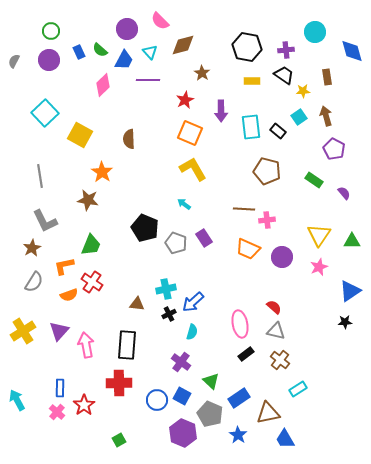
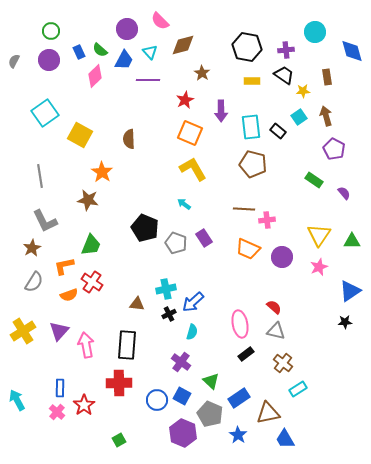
pink diamond at (103, 85): moved 8 px left, 9 px up
cyan square at (45, 113): rotated 8 degrees clockwise
brown pentagon at (267, 171): moved 14 px left, 7 px up
brown cross at (280, 360): moved 3 px right, 3 px down
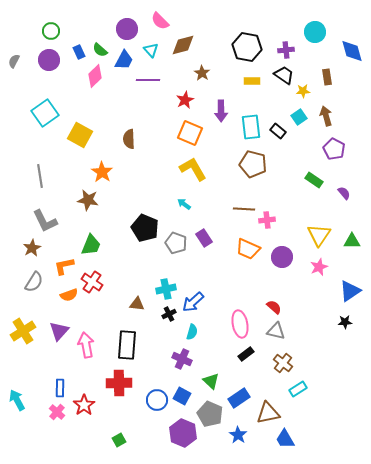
cyan triangle at (150, 52): moved 1 px right, 2 px up
purple cross at (181, 362): moved 1 px right, 3 px up; rotated 12 degrees counterclockwise
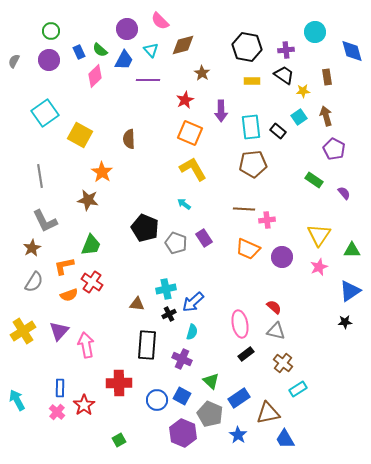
brown pentagon at (253, 164): rotated 20 degrees counterclockwise
green triangle at (352, 241): moved 9 px down
black rectangle at (127, 345): moved 20 px right
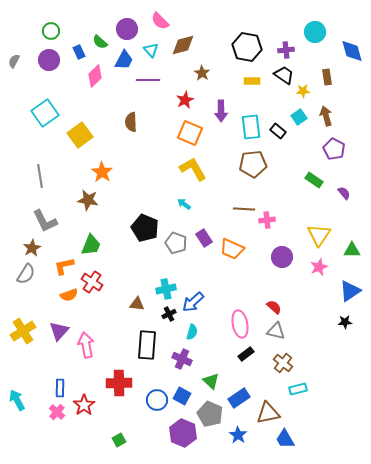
green semicircle at (100, 50): moved 8 px up
yellow square at (80, 135): rotated 25 degrees clockwise
brown semicircle at (129, 139): moved 2 px right, 17 px up
orange trapezoid at (248, 249): moved 16 px left
gray semicircle at (34, 282): moved 8 px left, 8 px up
cyan rectangle at (298, 389): rotated 18 degrees clockwise
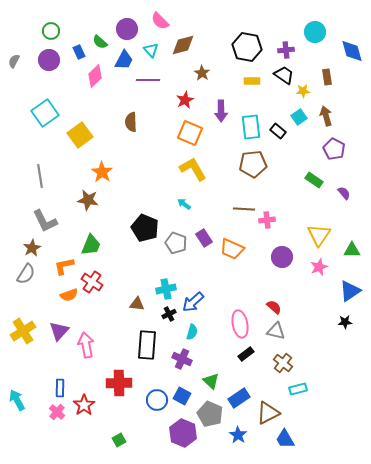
brown triangle at (268, 413): rotated 15 degrees counterclockwise
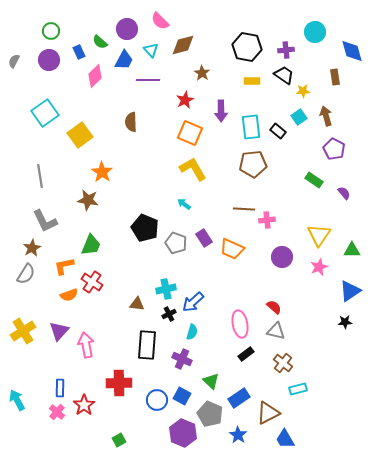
brown rectangle at (327, 77): moved 8 px right
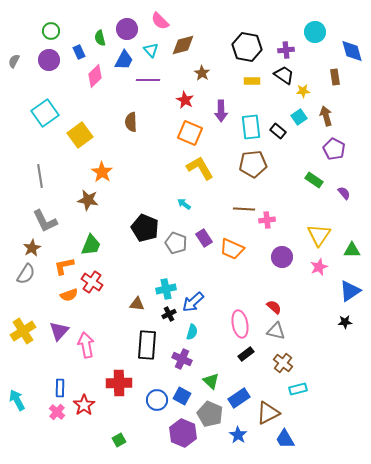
green semicircle at (100, 42): moved 4 px up; rotated 35 degrees clockwise
red star at (185, 100): rotated 18 degrees counterclockwise
yellow L-shape at (193, 169): moved 7 px right, 1 px up
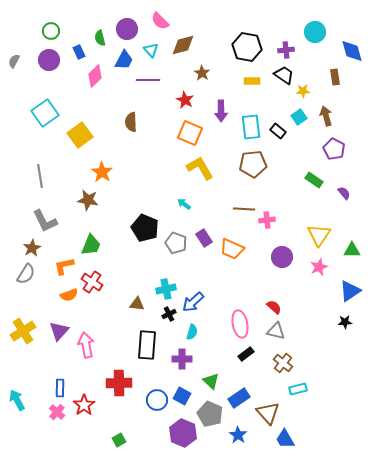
purple cross at (182, 359): rotated 24 degrees counterclockwise
brown triangle at (268, 413): rotated 45 degrees counterclockwise
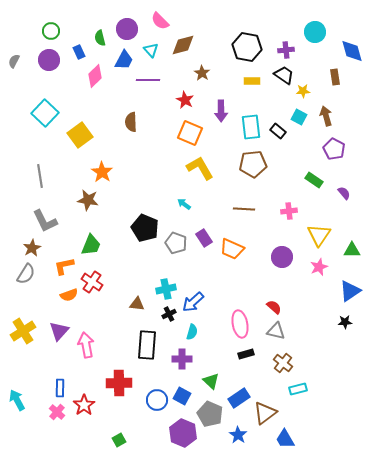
cyan square at (45, 113): rotated 12 degrees counterclockwise
cyan square at (299, 117): rotated 28 degrees counterclockwise
pink cross at (267, 220): moved 22 px right, 9 px up
black rectangle at (246, 354): rotated 21 degrees clockwise
brown triangle at (268, 413): moved 3 px left; rotated 35 degrees clockwise
